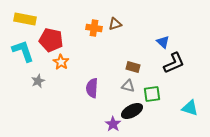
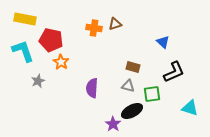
black L-shape: moved 9 px down
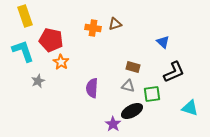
yellow rectangle: moved 3 px up; rotated 60 degrees clockwise
orange cross: moved 1 px left
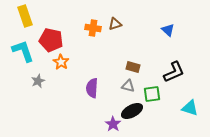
blue triangle: moved 5 px right, 12 px up
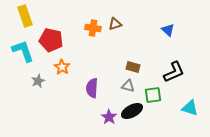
orange star: moved 1 px right, 5 px down
green square: moved 1 px right, 1 px down
purple star: moved 4 px left, 7 px up
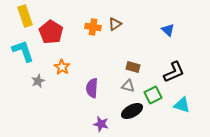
brown triangle: rotated 16 degrees counterclockwise
orange cross: moved 1 px up
red pentagon: moved 8 px up; rotated 20 degrees clockwise
green square: rotated 18 degrees counterclockwise
cyan triangle: moved 8 px left, 3 px up
purple star: moved 8 px left, 7 px down; rotated 21 degrees counterclockwise
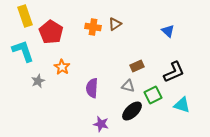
blue triangle: moved 1 px down
brown rectangle: moved 4 px right, 1 px up; rotated 40 degrees counterclockwise
black ellipse: rotated 15 degrees counterclockwise
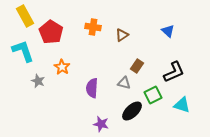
yellow rectangle: rotated 10 degrees counterclockwise
brown triangle: moved 7 px right, 11 px down
brown rectangle: rotated 32 degrees counterclockwise
gray star: rotated 24 degrees counterclockwise
gray triangle: moved 4 px left, 3 px up
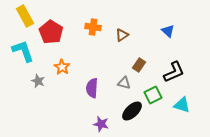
brown rectangle: moved 2 px right, 1 px up
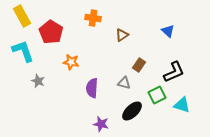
yellow rectangle: moved 3 px left
orange cross: moved 9 px up
orange star: moved 9 px right, 5 px up; rotated 21 degrees counterclockwise
green square: moved 4 px right
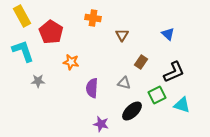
blue triangle: moved 3 px down
brown triangle: rotated 24 degrees counterclockwise
brown rectangle: moved 2 px right, 3 px up
gray star: rotated 24 degrees counterclockwise
